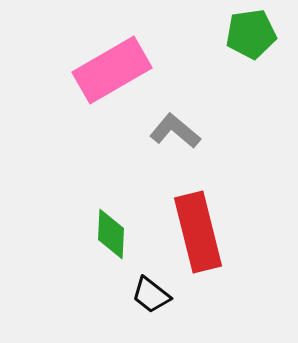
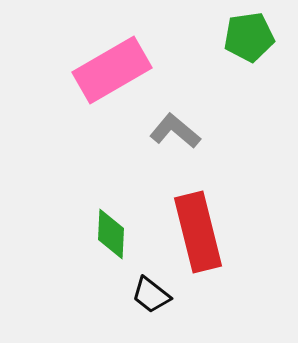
green pentagon: moved 2 px left, 3 px down
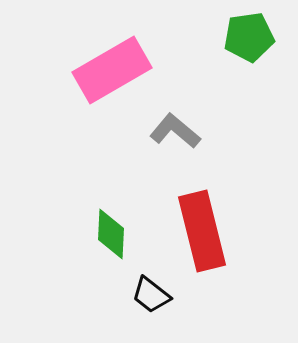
red rectangle: moved 4 px right, 1 px up
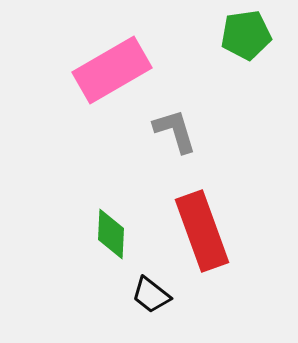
green pentagon: moved 3 px left, 2 px up
gray L-shape: rotated 33 degrees clockwise
red rectangle: rotated 6 degrees counterclockwise
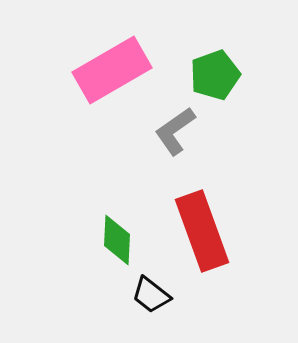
green pentagon: moved 31 px left, 40 px down; rotated 12 degrees counterclockwise
gray L-shape: rotated 108 degrees counterclockwise
green diamond: moved 6 px right, 6 px down
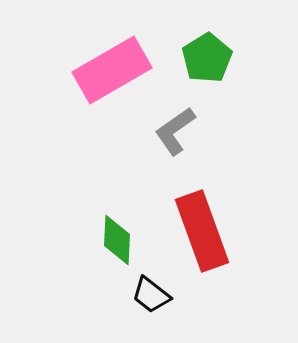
green pentagon: moved 8 px left, 17 px up; rotated 12 degrees counterclockwise
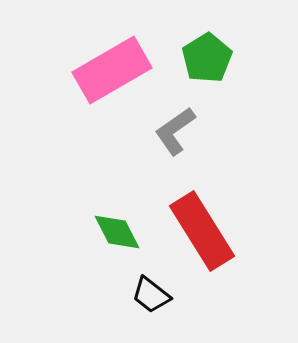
red rectangle: rotated 12 degrees counterclockwise
green diamond: moved 8 px up; rotated 30 degrees counterclockwise
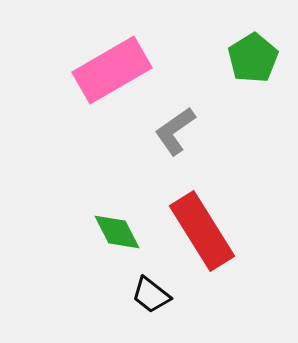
green pentagon: moved 46 px right
